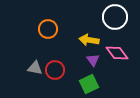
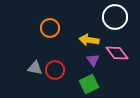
orange circle: moved 2 px right, 1 px up
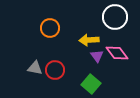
yellow arrow: rotated 12 degrees counterclockwise
purple triangle: moved 4 px right, 4 px up
green square: moved 2 px right; rotated 24 degrees counterclockwise
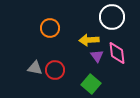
white circle: moved 3 px left
pink diamond: rotated 30 degrees clockwise
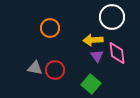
yellow arrow: moved 4 px right
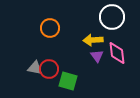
red circle: moved 6 px left, 1 px up
green square: moved 23 px left, 3 px up; rotated 24 degrees counterclockwise
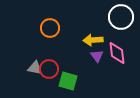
white circle: moved 9 px right
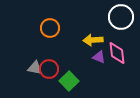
purple triangle: moved 2 px right, 1 px down; rotated 32 degrees counterclockwise
green square: moved 1 px right; rotated 30 degrees clockwise
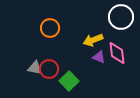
yellow arrow: rotated 18 degrees counterclockwise
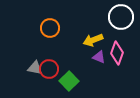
pink diamond: rotated 25 degrees clockwise
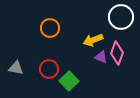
purple triangle: moved 2 px right
gray triangle: moved 19 px left
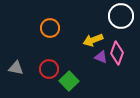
white circle: moved 1 px up
